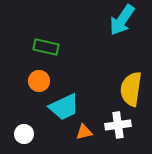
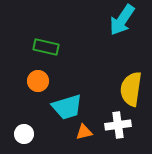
orange circle: moved 1 px left
cyan trapezoid: moved 3 px right; rotated 8 degrees clockwise
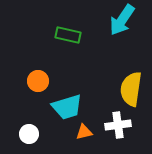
green rectangle: moved 22 px right, 12 px up
white circle: moved 5 px right
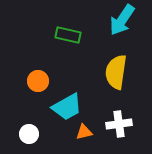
yellow semicircle: moved 15 px left, 17 px up
cyan trapezoid: rotated 12 degrees counterclockwise
white cross: moved 1 px right, 1 px up
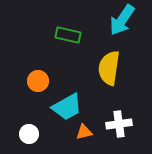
yellow semicircle: moved 7 px left, 4 px up
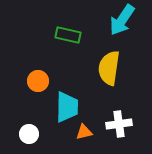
cyan trapezoid: rotated 60 degrees counterclockwise
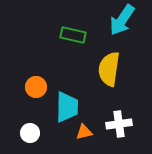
green rectangle: moved 5 px right
yellow semicircle: moved 1 px down
orange circle: moved 2 px left, 6 px down
white circle: moved 1 px right, 1 px up
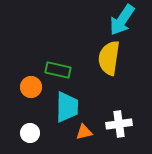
green rectangle: moved 15 px left, 35 px down
yellow semicircle: moved 11 px up
orange circle: moved 5 px left
